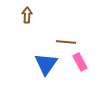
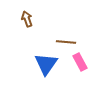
brown arrow: moved 4 px down; rotated 21 degrees counterclockwise
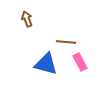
blue triangle: rotated 50 degrees counterclockwise
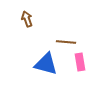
pink rectangle: rotated 18 degrees clockwise
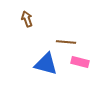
pink rectangle: rotated 66 degrees counterclockwise
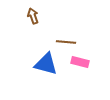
brown arrow: moved 6 px right, 3 px up
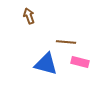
brown arrow: moved 4 px left
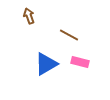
brown line: moved 3 px right, 7 px up; rotated 24 degrees clockwise
blue triangle: rotated 45 degrees counterclockwise
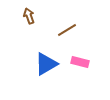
brown line: moved 2 px left, 5 px up; rotated 60 degrees counterclockwise
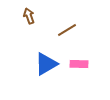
pink rectangle: moved 1 px left, 2 px down; rotated 12 degrees counterclockwise
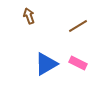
brown line: moved 11 px right, 4 px up
pink rectangle: moved 1 px left, 1 px up; rotated 24 degrees clockwise
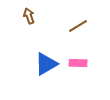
pink rectangle: rotated 24 degrees counterclockwise
